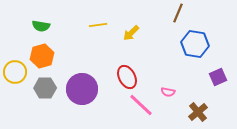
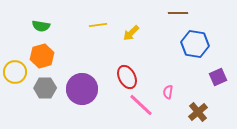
brown line: rotated 66 degrees clockwise
pink semicircle: rotated 88 degrees clockwise
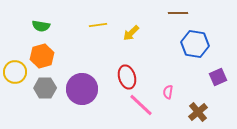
red ellipse: rotated 10 degrees clockwise
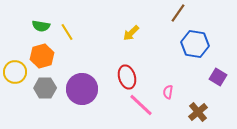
brown line: rotated 54 degrees counterclockwise
yellow line: moved 31 px left, 7 px down; rotated 66 degrees clockwise
purple square: rotated 36 degrees counterclockwise
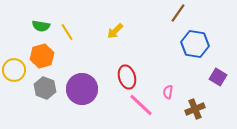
yellow arrow: moved 16 px left, 2 px up
yellow circle: moved 1 px left, 2 px up
gray hexagon: rotated 20 degrees clockwise
brown cross: moved 3 px left, 3 px up; rotated 18 degrees clockwise
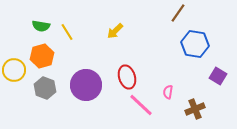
purple square: moved 1 px up
purple circle: moved 4 px right, 4 px up
